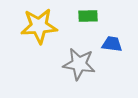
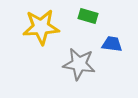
green rectangle: rotated 18 degrees clockwise
yellow star: moved 2 px right, 1 px down
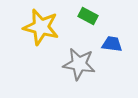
green rectangle: rotated 12 degrees clockwise
yellow star: rotated 18 degrees clockwise
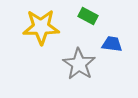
yellow star: rotated 15 degrees counterclockwise
gray star: rotated 24 degrees clockwise
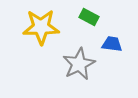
green rectangle: moved 1 px right, 1 px down
gray star: rotated 12 degrees clockwise
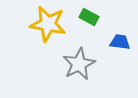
yellow star: moved 7 px right, 3 px up; rotated 12 degrees clockwise
blue trapezoid: moved 8 px right, 2 px up
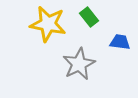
green rectangle: rotated 24 degrees clockwise
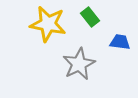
green rectangle: moved 1 px right
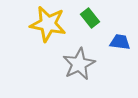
green rectangle: moved 1 px down
